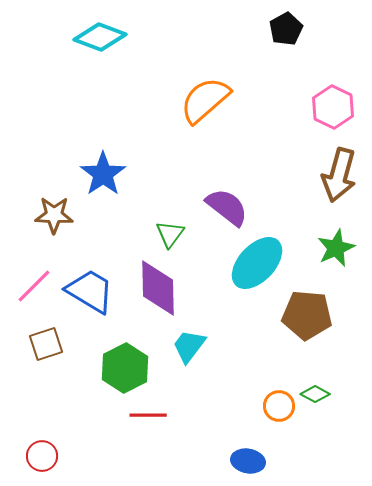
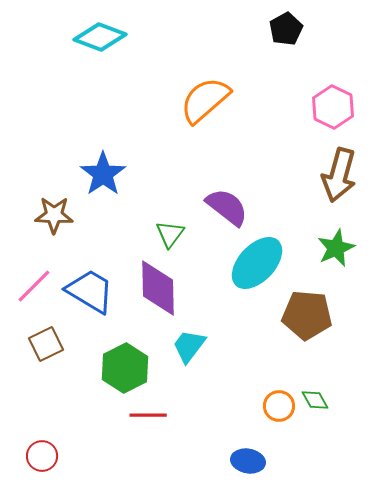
brown square: rotated 8 degrees counterclockwise
green diamond: moved 6 px down; rotated 32 degrees clockwise
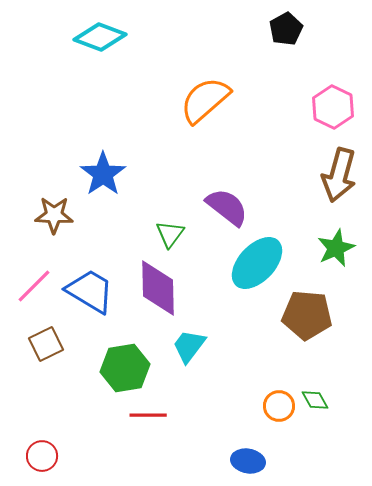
green hexagon: rotated 18 degrees clockwise
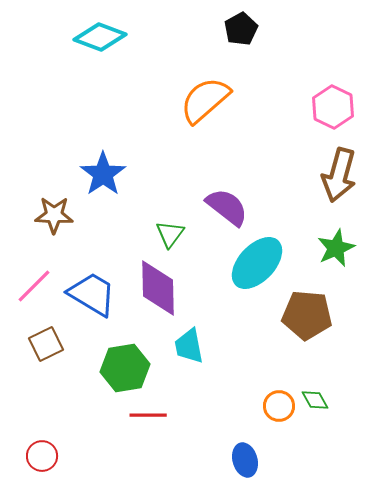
black pentagon: moved 45 px left
blue trapezoid: moved 2 px right, 3 px down
cyan trapezoid: rotated 48 degrees counterclockwise
blue ellipse: moved 3 px left, 1 px up; rotated 64 degrees clockwise
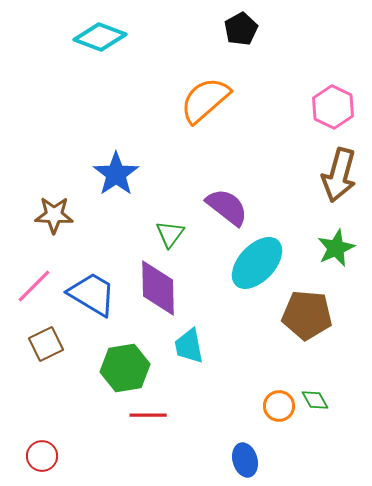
blue star: moved 13 px right
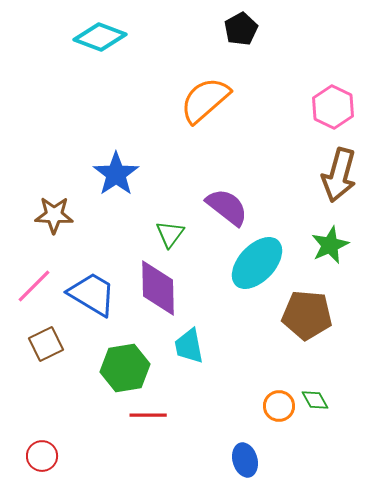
green star: moved 6 px left, 3 px up
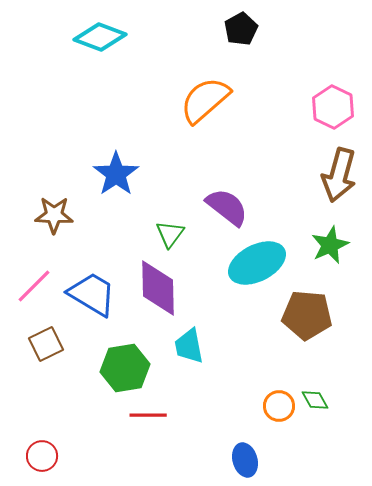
cyan ellipse: rotated 20 degrees clockwise
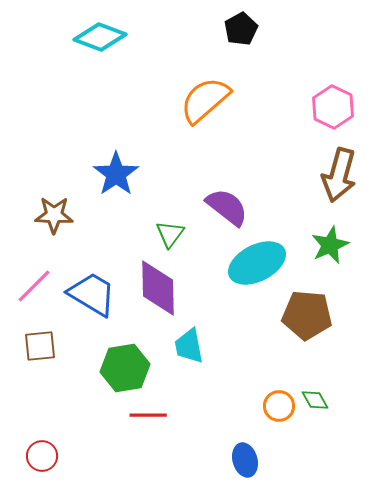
brown square: moved 6 px left, 2 px down; rotated 20 degrees clockwise
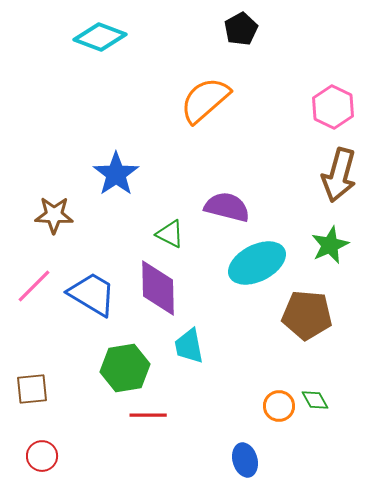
purple semicircle: rotated 24 degrees counterclockwise
green triangle: rotated 40 degrees counterclockwise
brown square: moved 8 px left, 43 px down
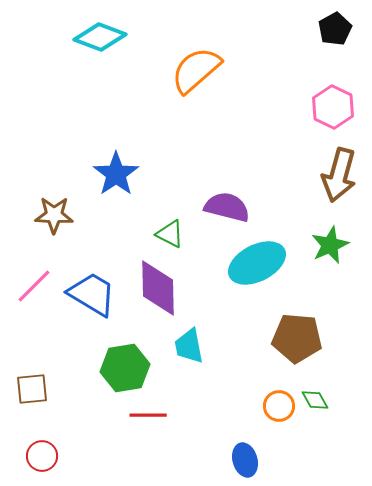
black pentagon: moved 94 px right
orange semicircle: moved 9 px left, 30 px up
brown pentagon: moved 10 px left, 23 px down
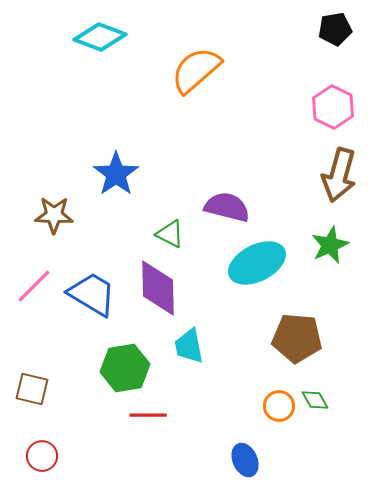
black pentagon: rotated 20 degrees clockwise
brown square: rotated 20 degrees clockwise
blue ellipse: rotated 8 degrees counterclockwise
